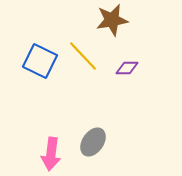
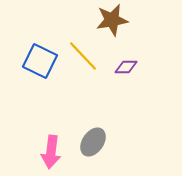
purple diamond: moved 1 px left, 1 px up
pink arrow: moved 2 px up
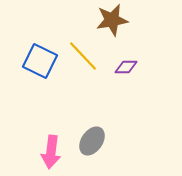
gray ellipse: moved 1 px left, 1 px up
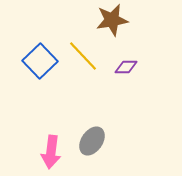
blue square: rotated 20 degrees clockwise
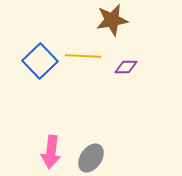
yellow line: rotated 44 degrees counterclockwise
gray ellipse: moved 1 px left, 17 px down
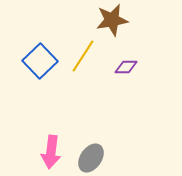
yellow line: rotated 60 degrees counterclockwise
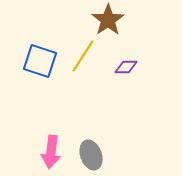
brown star: moved 4 px left; rotated 24 degrees counterclockwise
blue square: rotated 28 degrees counterclockwise
gray ellipse: moved 3 px up; rotated 56 degrees counterclockwise
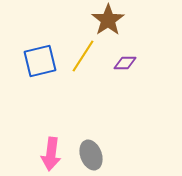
blue square: rotated 32 degrees counterclockwise
purple diamond: moved 1 px left, 4 px up
pink arrow: moved 2 px down
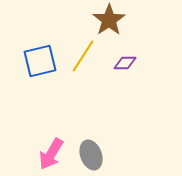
brown star: moved 1 px right
pink arrow: rotated 24 degrees clockwise
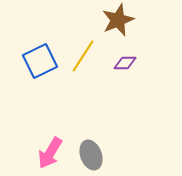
brown star: moved 9 px right; rotated 12 degrees clockwise
blue square: rotated 12 degrees counterclockwise
pink arrow: moved 1 px left, 1 px up
